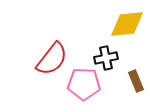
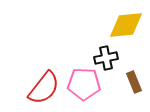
yellow diamond: moved 1 px left, 1 px down
red semicircle: moved 8 px left, 29 px down
brown rectangle: moved 2 px left, 1 px down
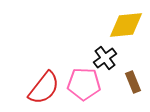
black cross: moved 1 px left; rotated 25 degrees counterclockwise
brown rectangle: moved 1 px left
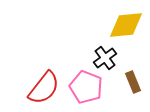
pink pentagon: moved 2 px right, 3 px down; rotated 20 degrees clockwise
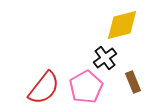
yellow diamond: moved 4 px left; rotated 9 degrees counterclockwise
pink pentagon: rotated 20 degrees clockwise
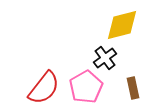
brown rectangle: moved 6 px down; rotated 10 degrees clockwise
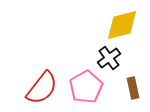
black cross: moved 4 px right
red semicircle: moved 2 px left
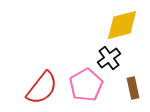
pink pentagon: moved 2 px up
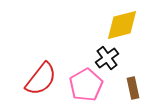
black cross: moved 2 px left
red semicircle: moved 1 px left, 9 px up
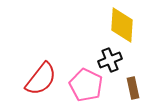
yellow diamond: rotated 72 degrees counterclockwise
black cross: moved 3 px right, 2 px down; rotated 15 degrees clockwise
pink pentagon: rotated 16 degrees counterclockwise
